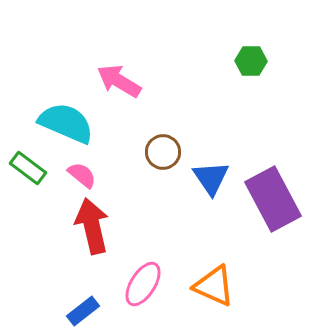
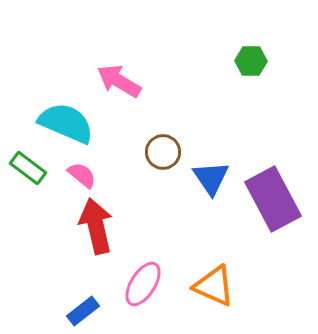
red arrow: moved 4 px right
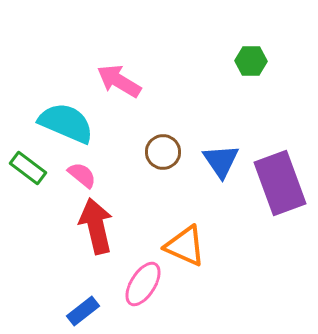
blue triangle: moved 10 px right, 17 px up
purple rectangle: moved 7 px right, 16 px up; rotated 8 degrees clockwise
orange triangle: moved 29 px left, 40 px up
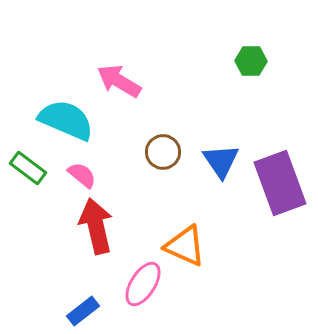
cyan semicircle: moved 3 px up
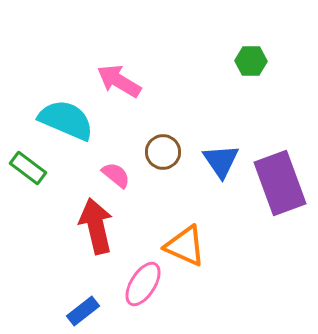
pink semicircle: moved 34 px right
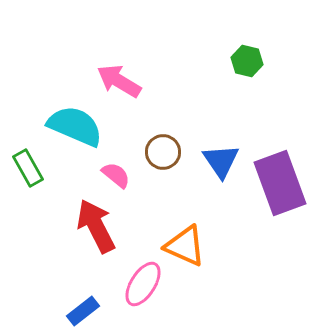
green hexagon: moved 4 px left; rotated 12 degrees clockwise
cyan semicircle: moved 9 px right, 6 px down
green rectangle: rotated 24 degrees clockwise
red arrow: rotated 14 degrees counterclockwise
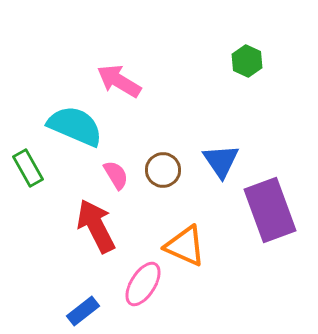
green hexagon: rotated 12 degrees clockwise
brown circle: moved 18 px down
pink semicircle: rotated 20 degrees clockwise
purple rectangle: moved 10 px left, 27 px down
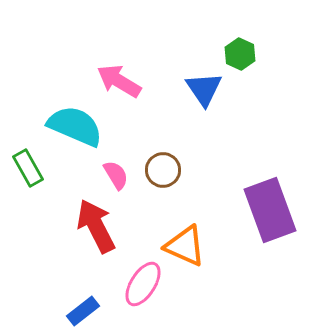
green hexagon: moved 7 px left, 7 px up
blue triangle: moved 17 px left, 72 px up
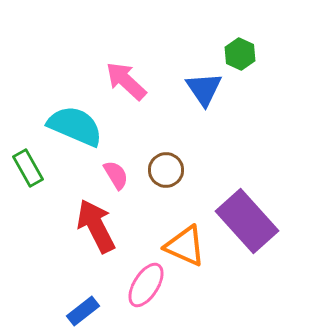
pink arrow: moved 7 px right; rotated 12 degrees clockwise
brown circle: moved 3 px right
purple rectangle: moved 23 px left, 11 px down; rotated 22 degrees counterclockwise
pink ellipse: moved 3 px right, 1 px down
